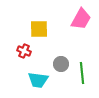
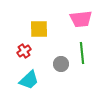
pink trapezoid: rotated 55 degrees clockwise
red cross: rotated 32 degrees clockwise
green line: moved 20 px up
cyan trapezoid: moved 9 px left; rotated 50 degrees counterclockwise
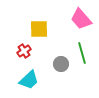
pink trapezoid: rotated 55 degrees clockwise
green line: rotated 10 degrees counterclockwise
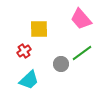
green line: rotated 70 degrees clockwise
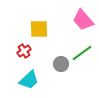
pink trapezoid: moved 2 px right, 1 px down
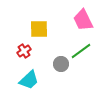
pink trapezoid: rotated 15 degrees clockwise
green line: moved 1 px left, 2 px up
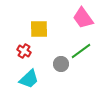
pink trapezoid: moved 2 px up; rotated 10 degrees counterclockwise
red cross: rotated 24 degrees counterclockwise
cyan trapezoid: moved 1 px up
